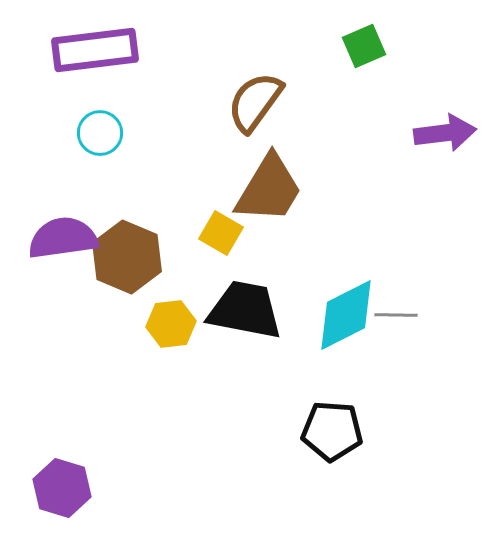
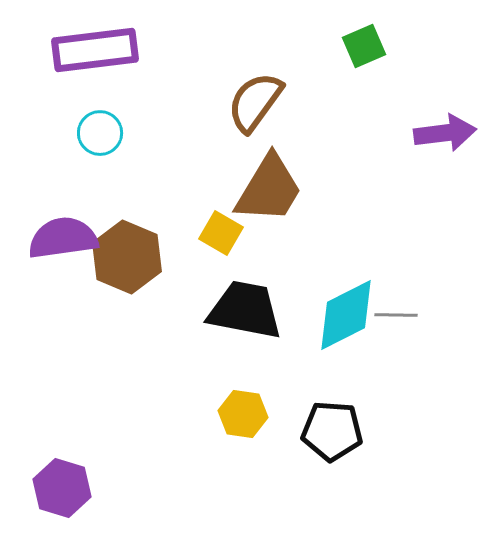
yellow hexagon: moved 72 px right, 90 px down; rotated 15 degrees clockwise
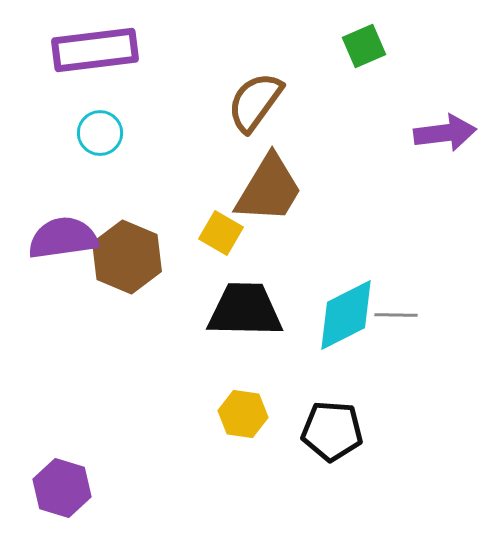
black trapezoid: rotated 10 degrees counterclockwise
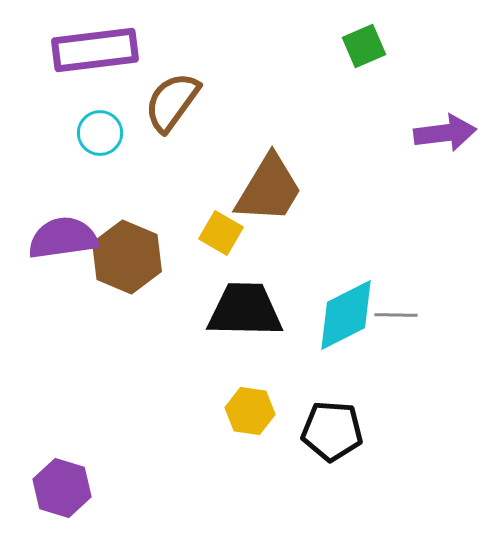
brown semicircle: moved 83 px left
yellow hexagon: moved 7 px right, 3 px up
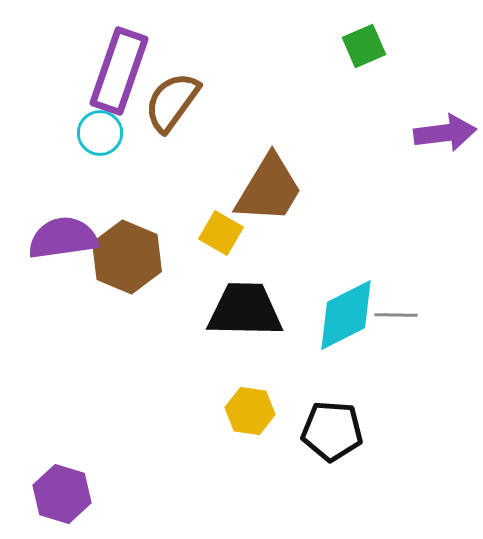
purple rectangle: moved 24 px right, 21 px down; rotated 64 degrees counterclockwise
purple hexagon: moved 6 px down
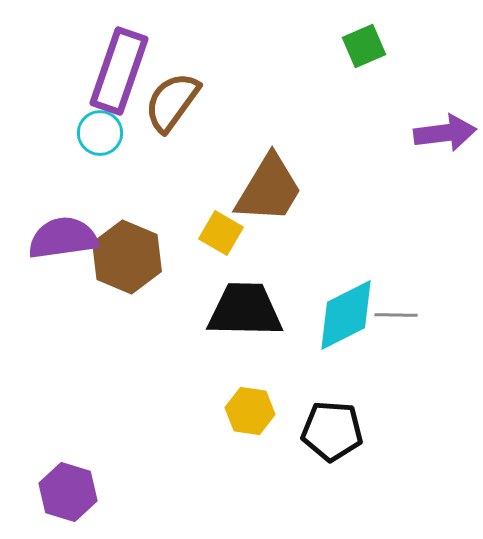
purple hexagon: moved 6 px right, 2 px up
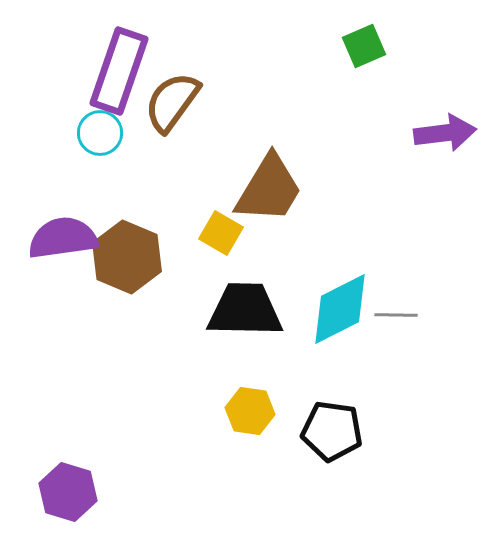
cyan diamond: moved 6 px left, 6 px up
black pentagon: rotated 4 degrees clockwise
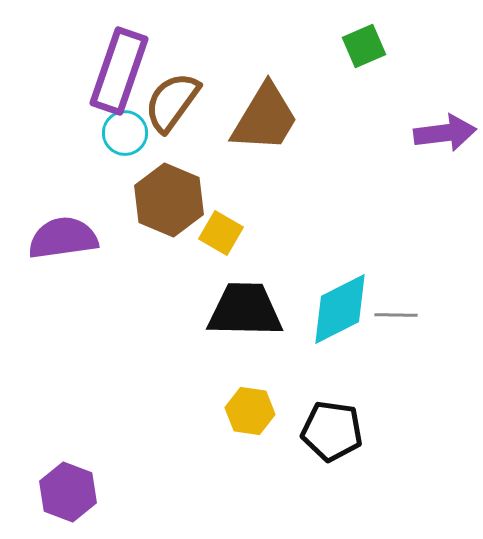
cyan circle: moved 25 px right
brown trapezoid: moved 4 px left, 71 px up
brown hexagon: moved 42 px right, 57 px up
purple hexagon: rotated 4 degrees clockwise
